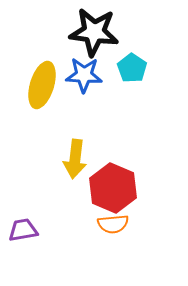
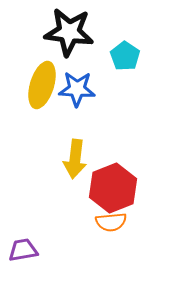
black star: moved 25 px left
cyan pentagon: moved 7 px left, 12 px up
blue star: moved 7 px left, 14 px down
red hexagon: rotated 15 degrees clockwise
orange semicircle: moved 2 px left, 2 px up
purple trapezoid: moved 20 px down
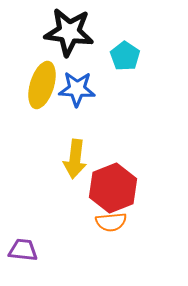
purple trapezoid: rotated 16 degrees clockwise
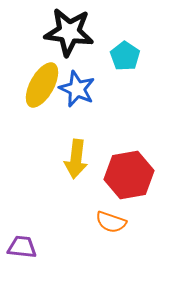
yellow ellipse: rotated 12 degrees clockwise
blue star: rotated 21 degrees clockwise
yellow arrow: moved 1 px right
red hexagon: moved 16 px right, 13 px up; rotated 12 degrees clockwise
orange semicircle: rotated 24 degrees clockwise
purple trapezoid: moved 1 px left, 3 px up
